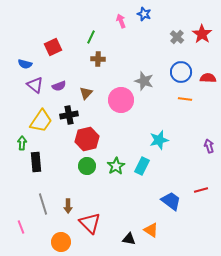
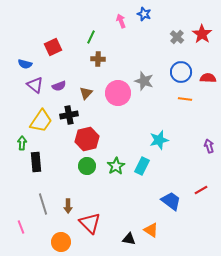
pink circle: moved 3 px left, 7 px up
red line: rotated 16 degrees counterclockwise
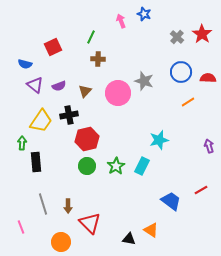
brown triangle: moved 1 px left, 2 px up
orange line: moved 3 px right, 3 px down; rotated 40 degrees counterclockwise
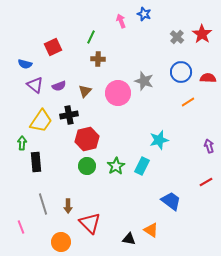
red line: moved 5 px right, 8 px up
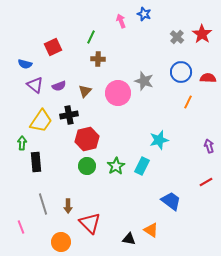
orange line: rotated 32 degrees counterclockwise
